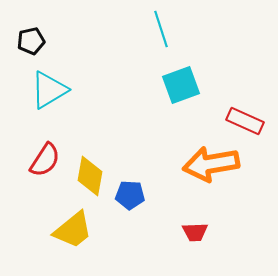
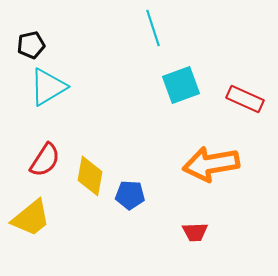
cyan line: moved 8 px left, 1 px up
black pentagon: moved 4 px down
cyan triangle: moved 1 px left, 3 px up
red rectangle: moved 22 px up
yellow trapezoid: moved 42 px left, 12 px up
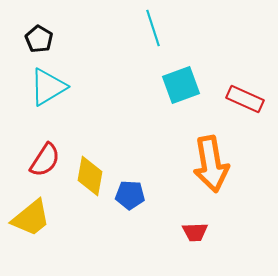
black pentagon: moved 8 px right, 6 px up; rotated 28 degrees counterclockwise
orange arrow: rotated 90 degrees counterclockwise
